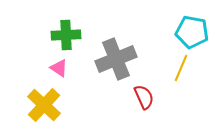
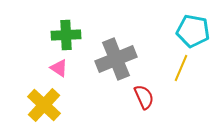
cyan pentagon: moved 1 px right, 1 px up
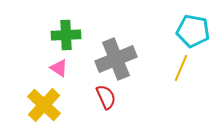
red semicircle: moved 38 px left
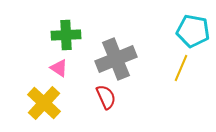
yellow cross: moved 2 px up
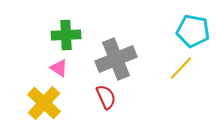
yellow line: rotated 20 degrees clockwise
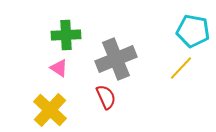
yellow cross: moved 6 px right, 7 px down
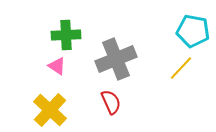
pink triangle: moved 2 px left, 2 px up
red semicircle: moved 5 px right, 5 px down
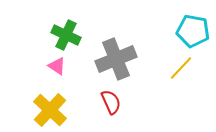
green cross: rotated 28 degrees clockwise
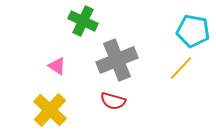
green cross: moved 17 px right, 14 px up
gray cross: moved 1 px right, 1 px down
red semicircle: moved 2 px right, 1 px up; rotated 130 degrees clockwise
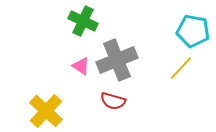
pink triangle: moved 24 px right
yellow cross: moved 4 px left, 1 px down
